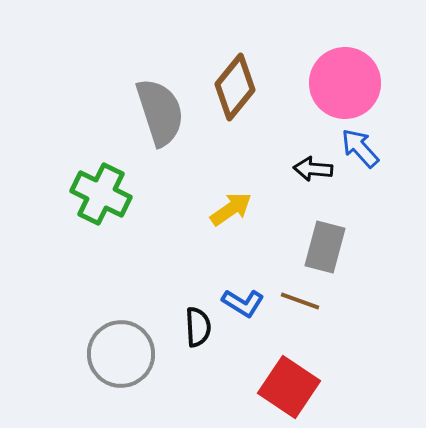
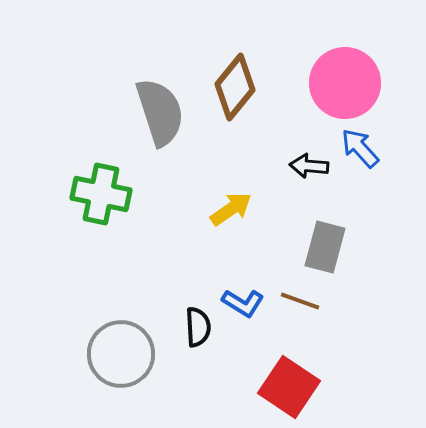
black arrow: moved 4 px left, 3 px up
green cross: rotated 14 degrees counterclockwise
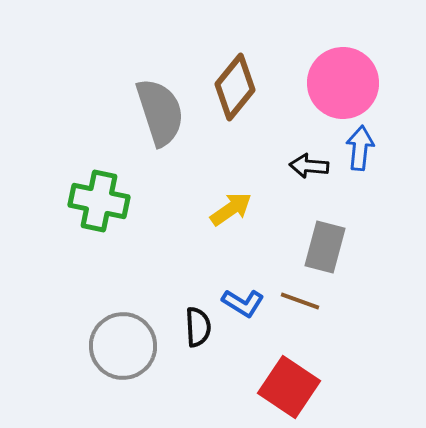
pink circle: moved 2 px left
blue arrow: rotated 48 degrees clockwise
green cross: moved 2 px left, 7 px down
gray circle: moved 2 px right, 8 px up
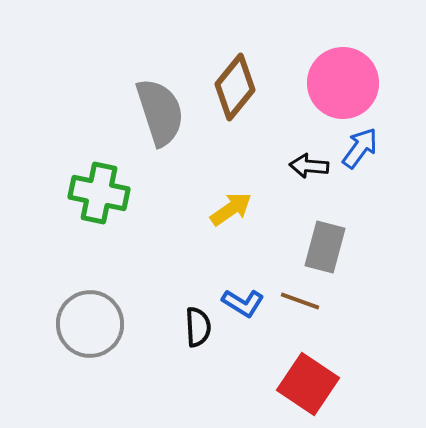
blue arrow: rotated 30 degrees clockwise
green cross: moved 8 px up
gray circle: moved 33 px left, 22 px up
red square: moved 19 px right, 3 px up
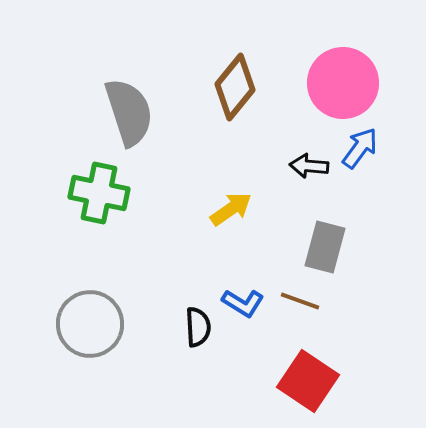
gray semicircle: moved 31 px left
red square: moved 3 px up
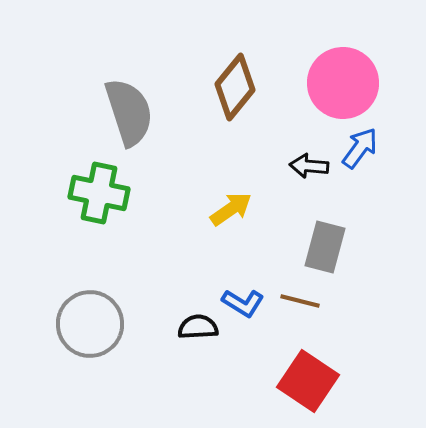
brown line: rotated 6 degrees counterclockwise
black semicircle: rotated 90 degrees counterclockwise
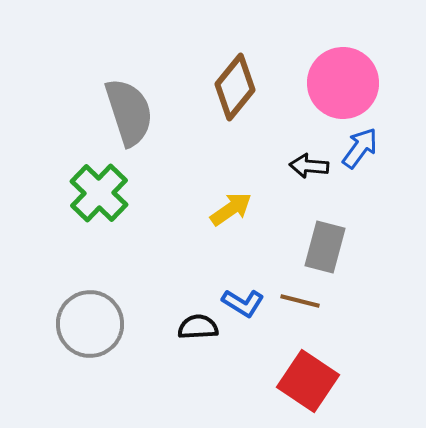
green cross: rotated 32 degrees clockwise
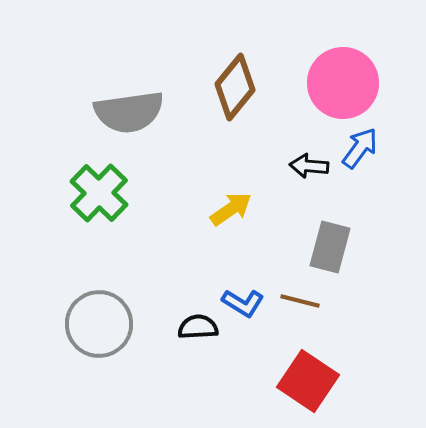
gray semicircle: rotated 100 degrees clockwise
gray rectangle: moved 5 px right
gray circle: moved 9 px right
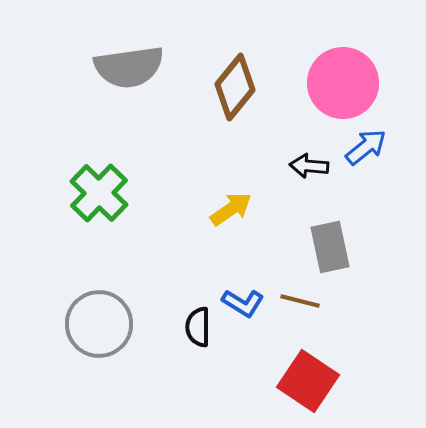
gray semicircle: moved 45 px up
blue arrow: moved 6 px right, 1 px up; rotated 15 degrees clockwise
gray rectangle: rotated 27 degrees counterclockwise
black semicircle: rotated 87 degrees counterclockwise
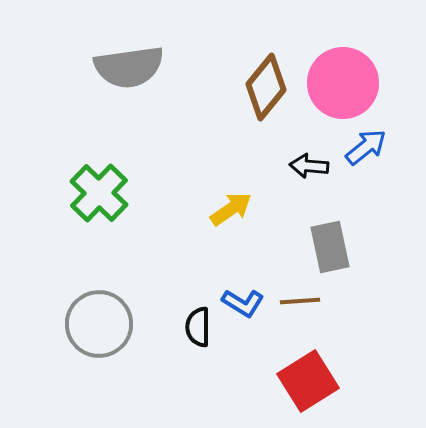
brown diamond: moved 31 px right
brown line: rotated 18 degrees counterclockwise
red square: rotated 24 degrees clockwise
